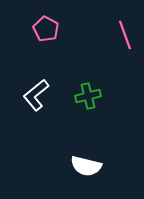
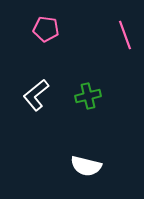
pink pentagon: rotated 20 degrees counterclockwise
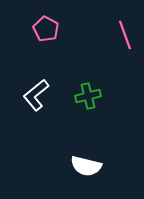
pink pentagon: rotated 20 degrees clockwise
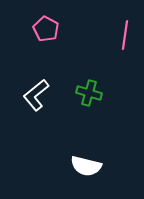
pink line: rotated 28 degrees clockwise
green cross: moved 1 px right, 3 px up; rotated 30 degrees clockwise
